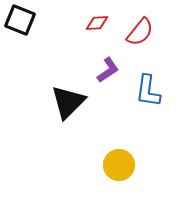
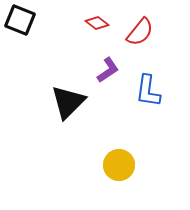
red diamond: rotated 40 degrees clockwise
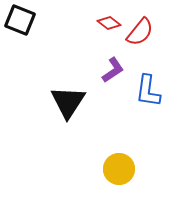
red diamond: moved 12 px right
purple L-shape: moved 5 px right
black triangle: rotated 12 degrees counterclockwise
yellow circle: moved 4 px down
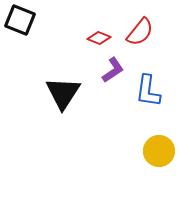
red diamond: moved 10 px left, 15 px down; rotated 15 degrees counterclockwise
black triangle: moved 5 px left, 9 px up
yellow circle: moved 40 px right, 18 px up
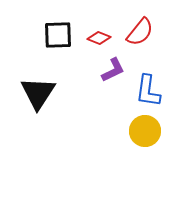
black square: moved 38 px right, 15 px down; rotated 24 degrees counterclockwise
purple L-shape: rotated 8 degrees clockwise
black triangle: moved 25 px left
yellow circle: moved 14 px left, 20 px up
